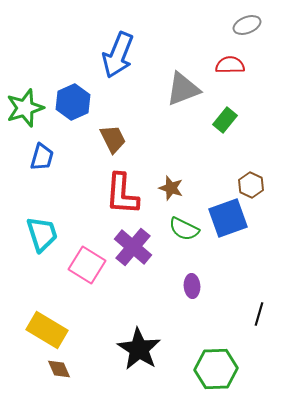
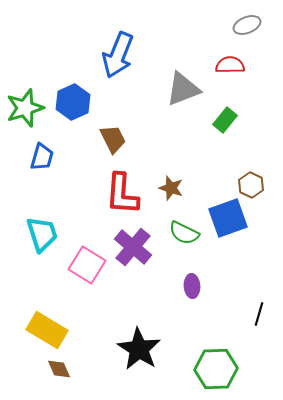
green semicircle: moved 4 px down
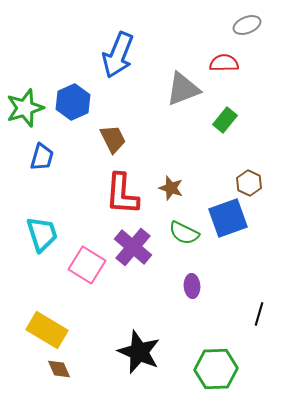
red semicircle: moved 6 px left, 2 px up
brown hexagon: moved 2 px left, 2 px up
black star: moved 3 px down; rotated 9 degrees counterclockwise
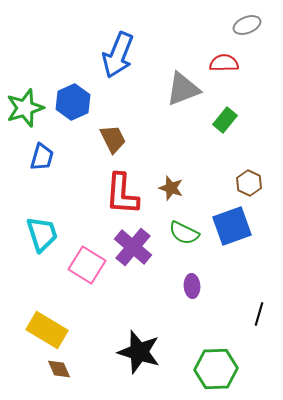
blue square: moved 4 px right, 8 px down
black star: rotated 6 degrees counterclockwise
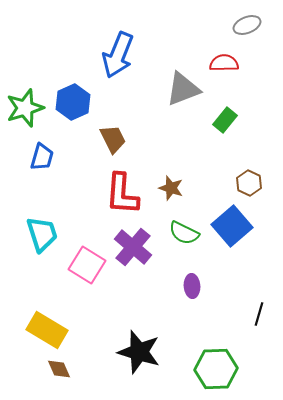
blue square: rotated 21 degrees counterclockwise
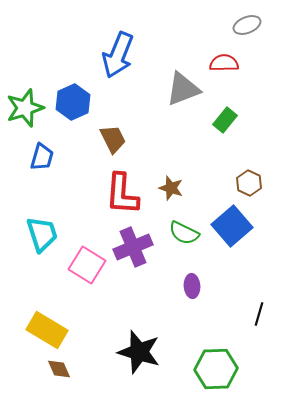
purple cross: rotated 27 degrees clockwise
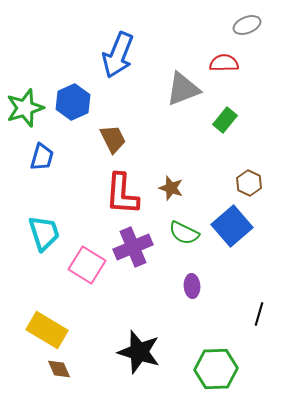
cyan trapezoid: moved 2 px right, 1 px up
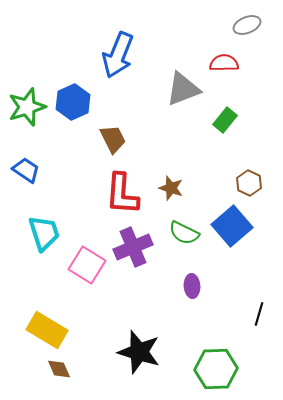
green star: moved 2 px right, 1 px up
blue trapezoid: moved 16 px left, 13 px down; rotated 72 degrees counterclockwise
